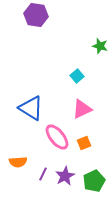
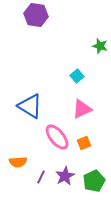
blue triangle: moved 1 px left, 2 px up
purple line: moved 2 px left, 3 px down
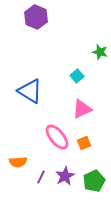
purple hexagon: moved 2 px down; rotated 15 degrees clockwise
green star: moved 6 px down
blue triangle: moved 15 px up
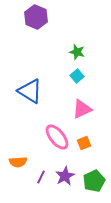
green star: moved 23 px left
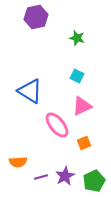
purple hexagon: rotated 25 degrees clockwise
green star: moved 14 px up
cyan square: rotated 24 degrees counterclockwise
pink triangle: moved 3 px up
pink ellipse: moved 12 px up
purple line: rotated 48 degrees clockwise
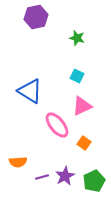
orange square: rotated 32 degrees counterclockwise
purple line: moved 1 px right
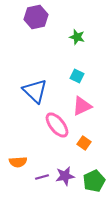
green star: moved 1 px up
blue triangle: moved 5 px right; rotated 12 degrees clockwise
purple star: rotated 18 degrees clockwise
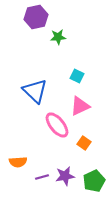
green star: moved 19 px left; rotated 21 degrees counterclockwise
pink triangle: moved 2 px left
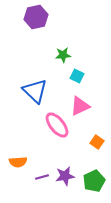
green star: moved 5 px right, 18 px down
orange square: moved 13 px right, 1 px up
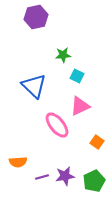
blue triangle: moved 1 px left, 5 px up
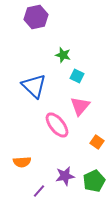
green star: rotated 21 degrees clockwise
pink triangle: rotated 25 degrees counterclockwise
orange semicircle: moved 4 px right
purple line: moved 3 px left, 14 px down; rotated 32 degrees counterclockwise
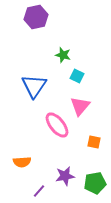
blue triangle: rotated 20 degrees clockwise
orange square: moved 3 px left; rotated 24 degrees counterclockwise
green pentagon: moved 1 px right, 2 px down; rotated 15 degrees clockwise
